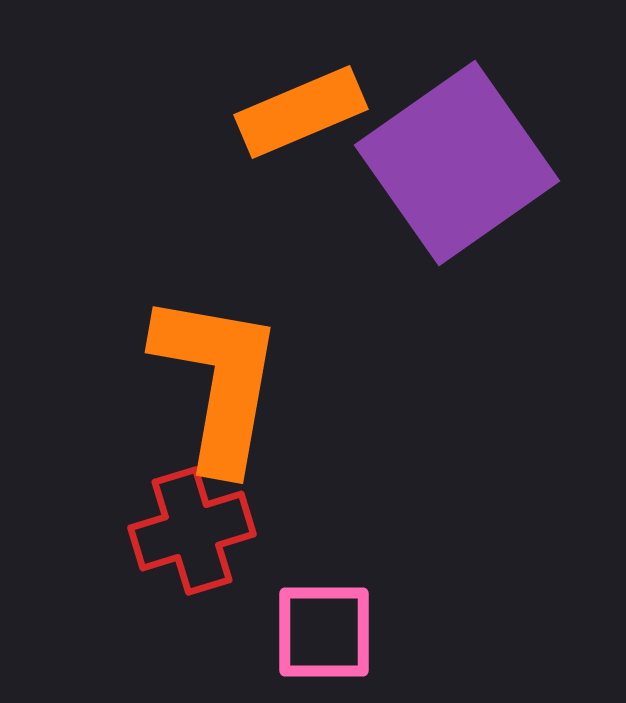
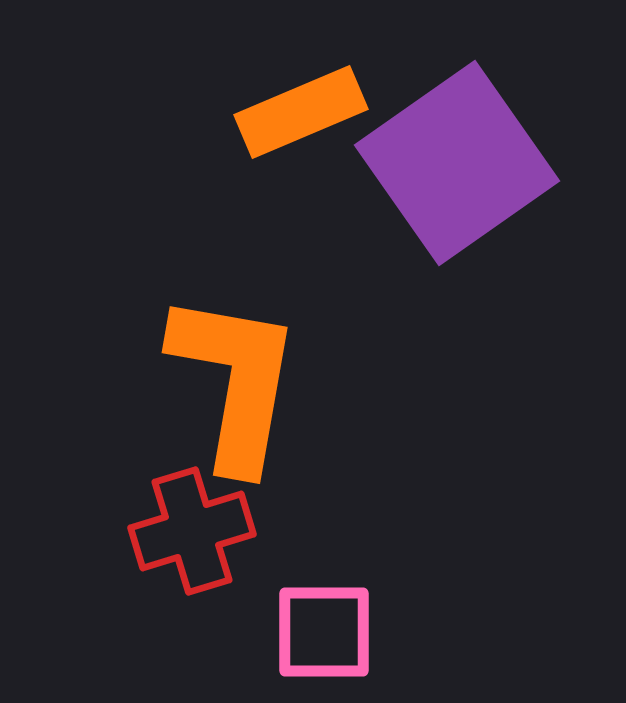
orange L-shape: moved 17 px right
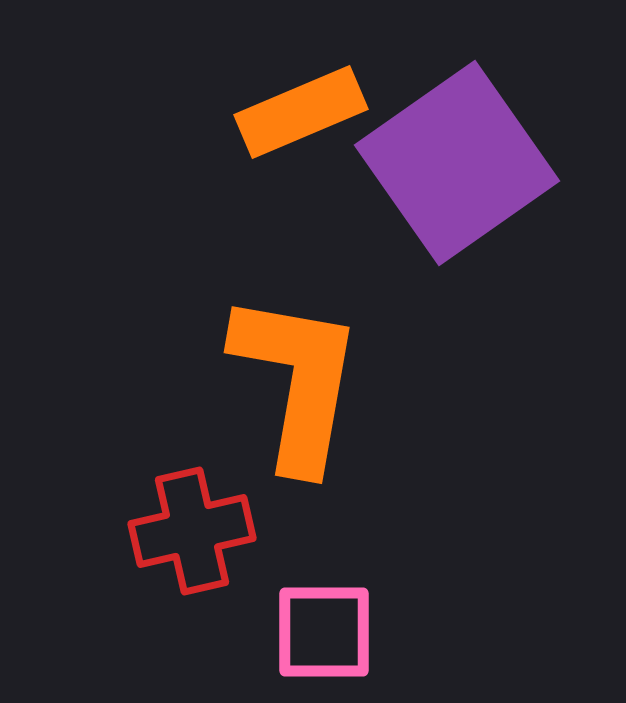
orange L-shape: moved 62 px right
red cross: rotated 4 degrees clockwise
